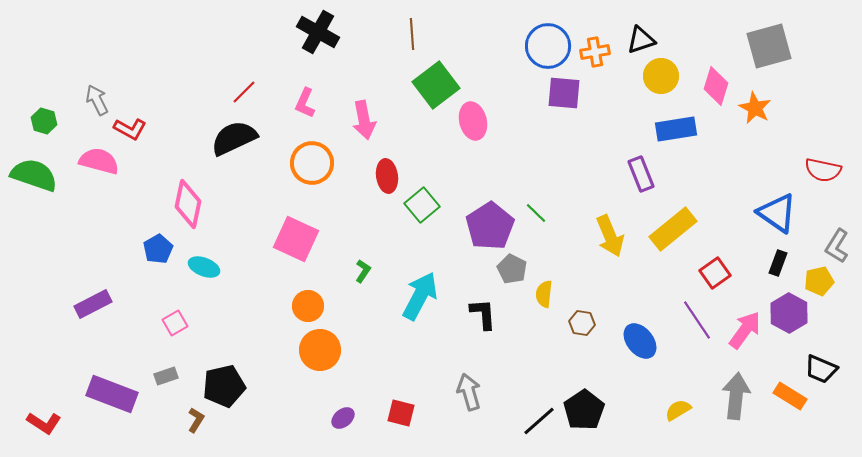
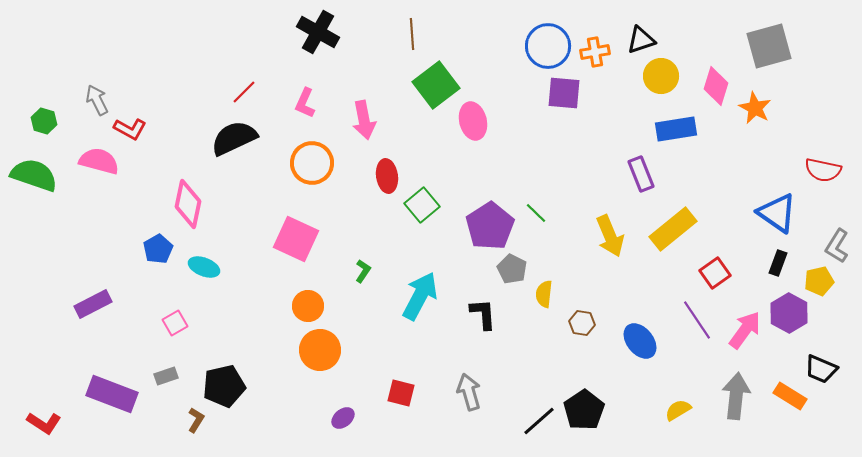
red square at (401, 413): moved 20 px up
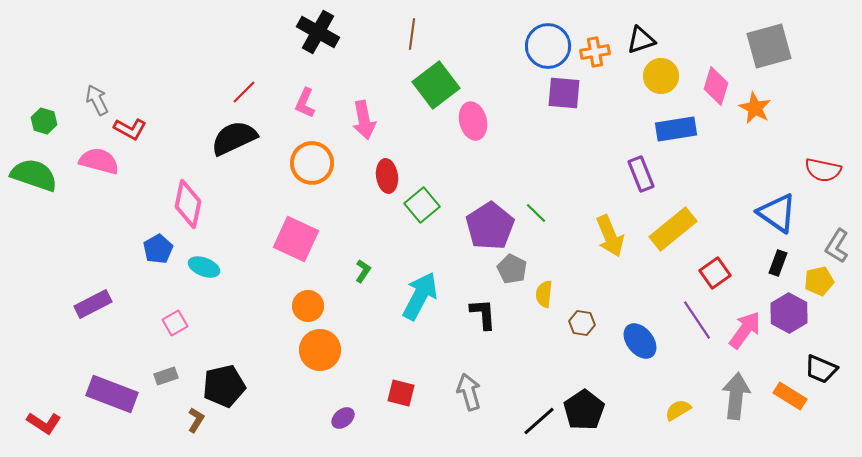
brown line at (412, 34): rotated 12 degrees clockwise
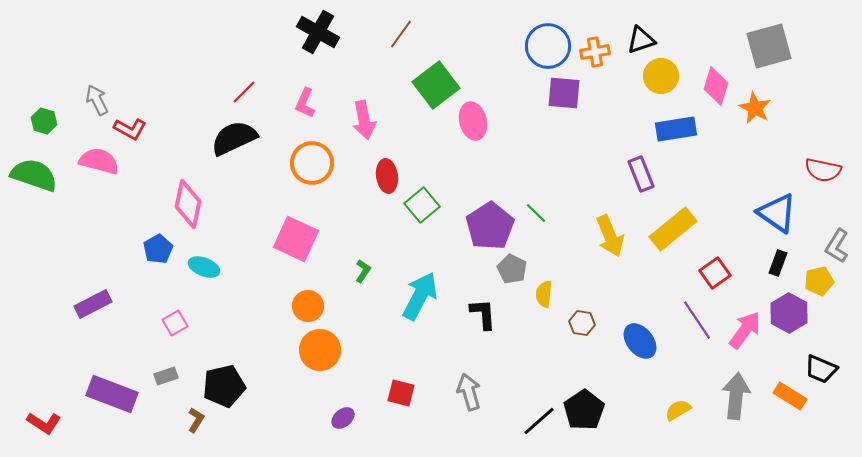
brown line at (412, 34): moved 11 px left; rotated 28 degrees clockwise
